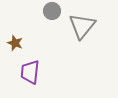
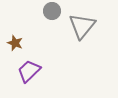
purple trapezoid: moved 1 px left, 1 px up; rotated 40 degrees clockwise
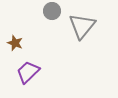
purple trapezoid: moved 1 px left, 1 px down
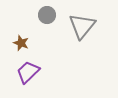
gray circle: moved 5 px left, 4 px down
brown star: moved 6 px right
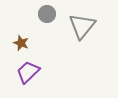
gray circle: moved 1 px up
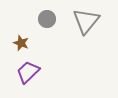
gray circle: moved 5 px down
gray triangle: moved 4 px right, 5 px up
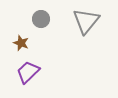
gray circle: moved 6 px left
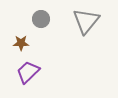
brown star: rotated 21 degrees counterclockwise
